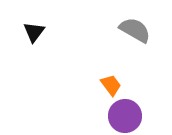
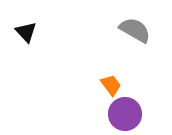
black triangle: moved 8 px left; rotated 20 degrees counterclockwise
purple circle: moved 2 px up
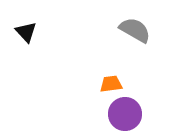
orange trapezoid: moved 1 px up; rotated 60 degrees counterclockwise
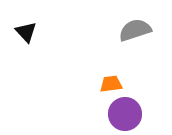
gray semicircle: rotated 48 degrees counterclockwise
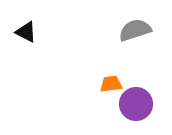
black triangle: rotated 20 degrees counterclockwise
purple circle: moved 11 px right, 10 px up
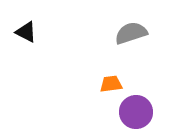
gray semicircle: moved 4 px left, 3 px down
purple circle: moved 8 px down
